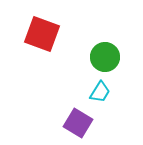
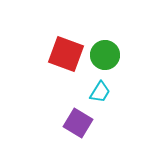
red square: moved 24 px right, 20 px down
green circle: moved 2 px up
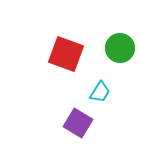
green circle: moved 15 px right, 7 px up
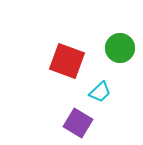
red square: moved 1 px right, 7 px down
cyan trapezoid: rotated 15 degrees clockwise
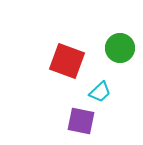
purple square: moved 3 px right, 2 px up; rotated 20 degrees counterclockwise
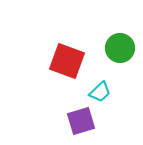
purple square: rotated 28 degrees counterclockwise
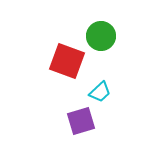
green circle: moved 19 px left, 12 px up
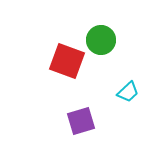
green circle: moved 4 px down
cyan trapezoid: moved 28 px right
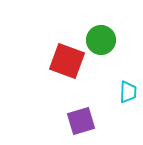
cyan trapezoid: rotated 45 degrees counterclockwise
